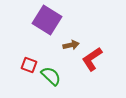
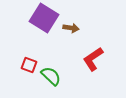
purple square: moved 3 px left, 2 px up
brown arrow: moved 17 px up; rotated 21 degrees clockwise
red L-shape: moved 1 px right
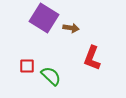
red L-shape: moved 1 px left, 1 px up; rotated 35 degrees counterclockwise
red square: moved 2 px left, 1 px down; rotated 21 degrees counterclockwise
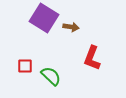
brown arrow: moved 1 px up
red square: moved 2 px left
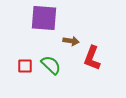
purple square: rotated 28 degrees counterclockwise
brown arrow: moved 14 px down
green semicircle: moved 11 px up
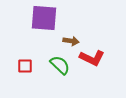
red L-shape: rotated 85 degrees counterclockwise
green semicircle: moved 9 px right
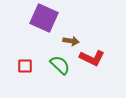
purple square: rotated 20 degrees clockwise
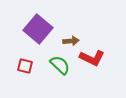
purple square: moved 6 px left, 11 px down; rotated 16 degrees clockwise
brown arrow: rotated 14 degrees counterclockwise
red square: rotated 14 degrees clockwise
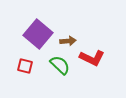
purple square: moved 5 px down
brown arrow: moved 3 px left
